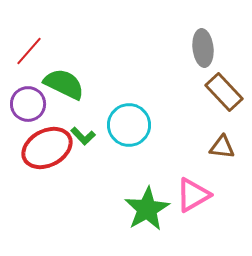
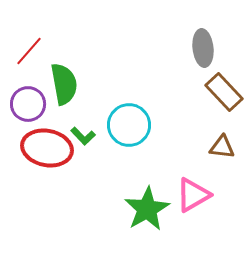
green semicircle: rotated 54 degrees clockwise
red ellipse: rotated 39 degrees clockwise
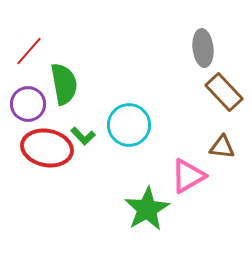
pink triangle: moved 5 px left, 19 px up
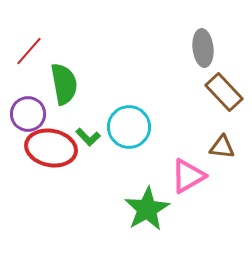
purple circle: moved 10 px down
cyan circle: moved 2 px down
green L-shape: moved 5 px right, 1 px down
red ellipse: moved 4 px right
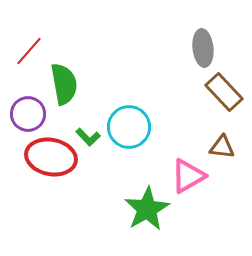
red ellipse: moved 9 px down
